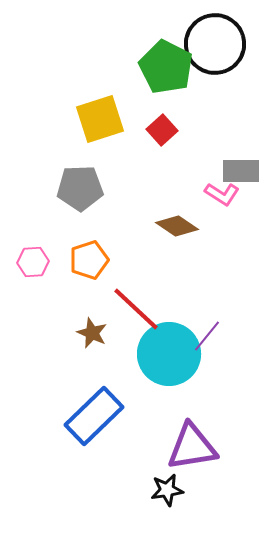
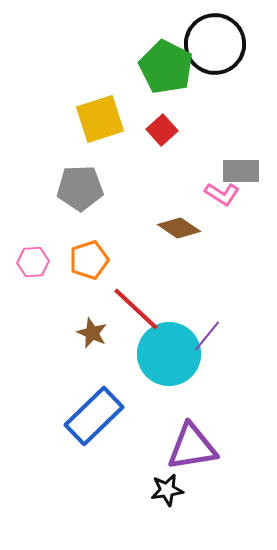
brown diamond: moved 2 px right, 2 px down
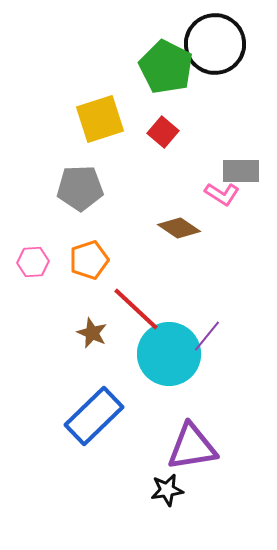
red square: moved 1 px right, 2 px down; rotated 8 degrees counterclockwise
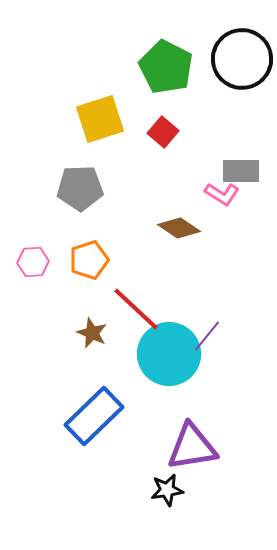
black circle: moved 27 px right, 15 px down
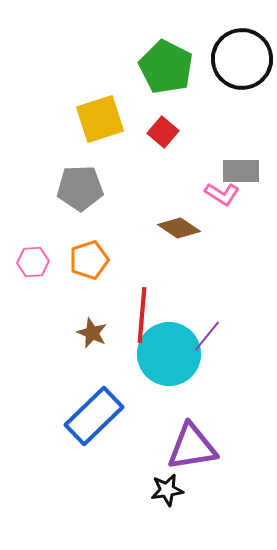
red line: moved 6 px right, 6 px down; rotated 52 degrees clockwise
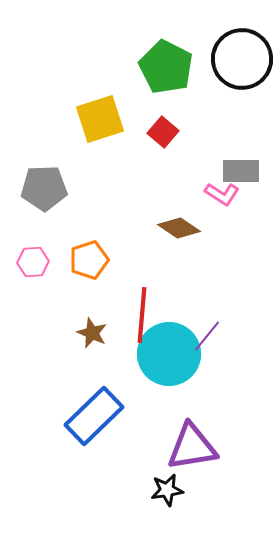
gray pentagon: moved 36 px left
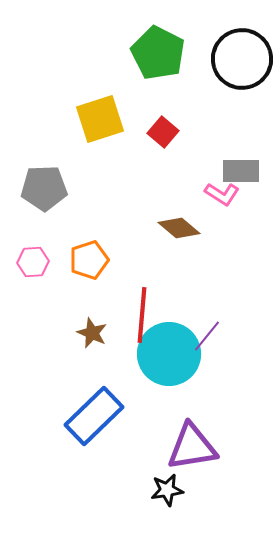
green pentagon: moved 8 px left, 14 px up
brown diamond: rotated 6 degrees clockwise
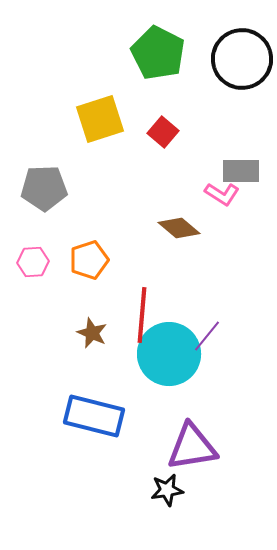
blue rectangle: rotated 58 degrees clockwise
